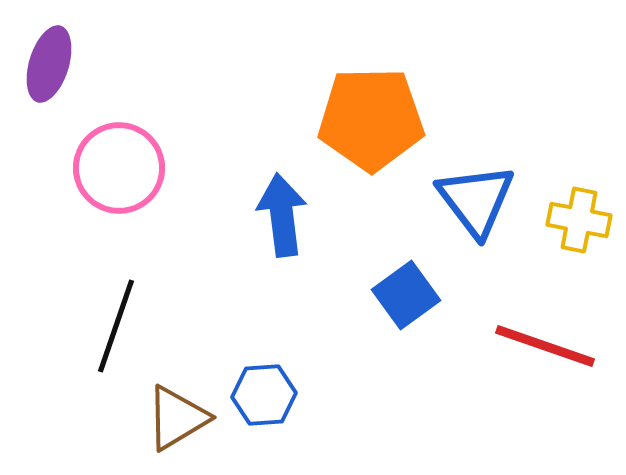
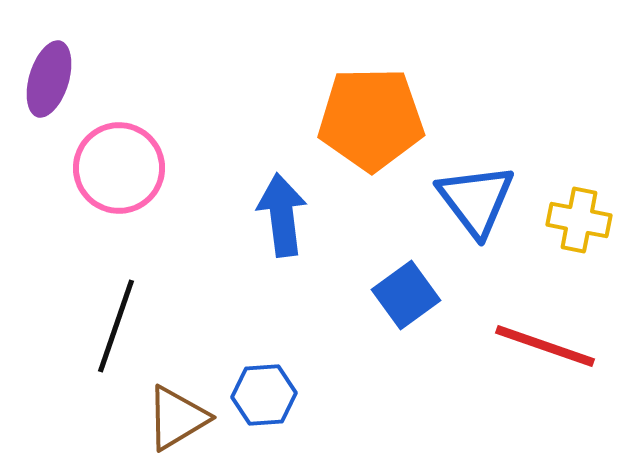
purple ellipse: moved 15 px down
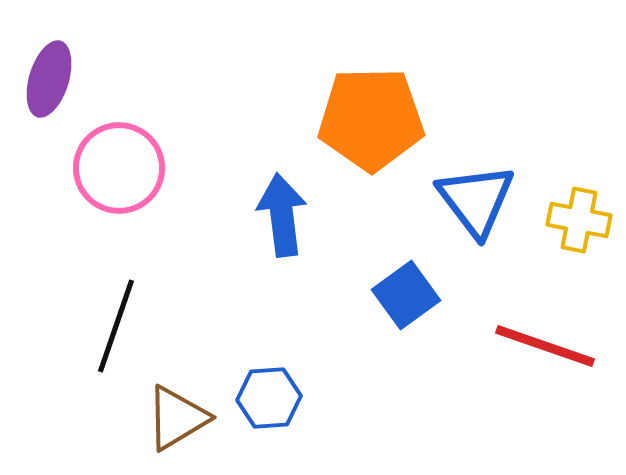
blue hexagon: moved 5 px right, 3 px down
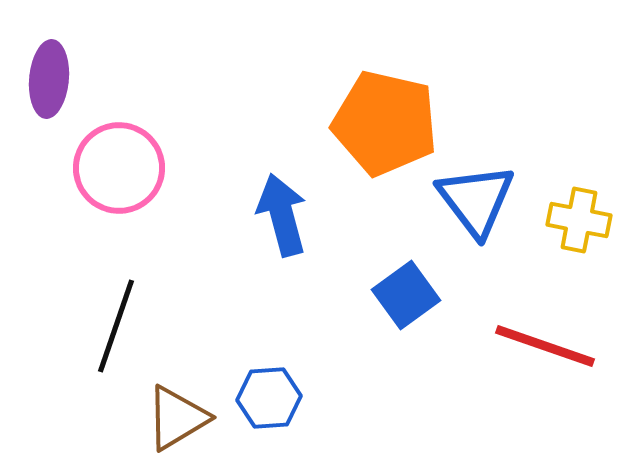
purple ellipse: rotated 12 degrees counterclockwise
orange pentagon: moved 14 px right, 4 px down; rotated 14 degrees clockwise
blue arrow: rotated 8 degrees counterclockwise
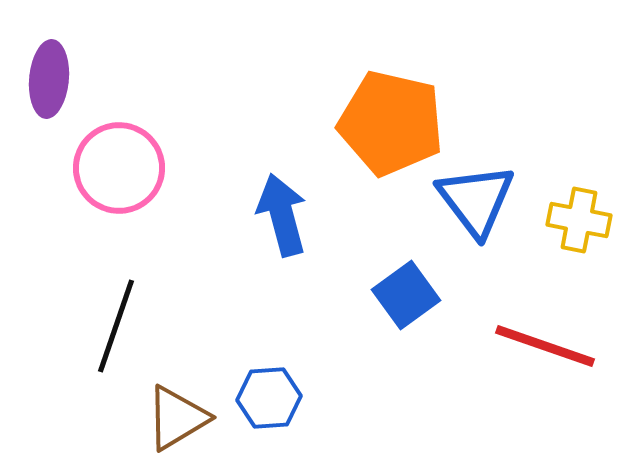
orange pentagon: moved 6 px right
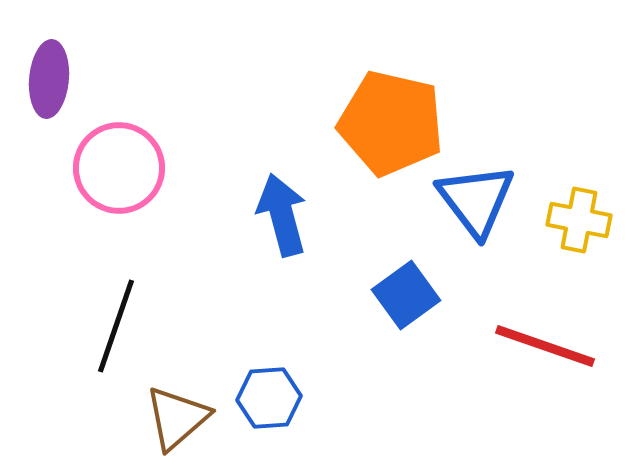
brown triangle: rotated 10 degrees counterclockwise
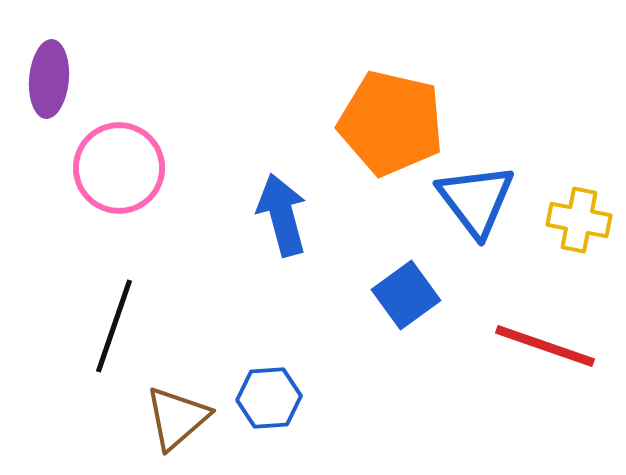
black line: moved 2 px left
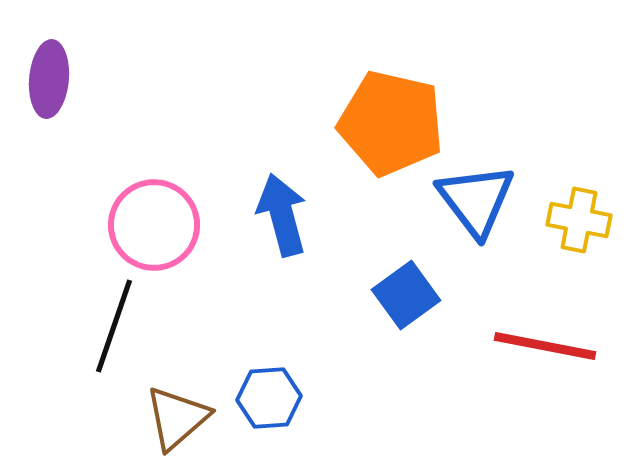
pink circle: moved 35 px right, 57 px down
red line: rotated 8 degrees counterclockwise
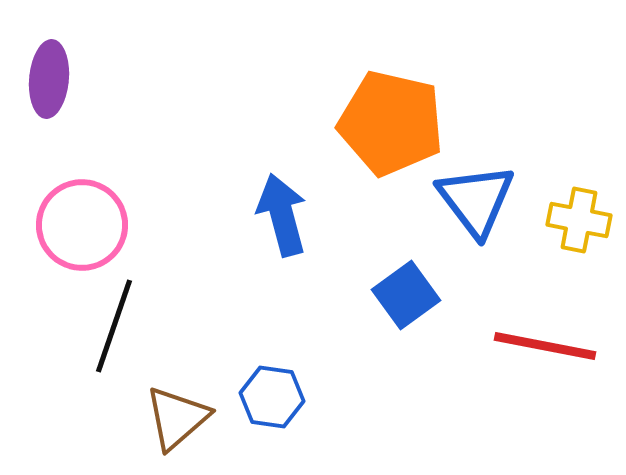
pink circle: moved 72 px left
blue hexagon: moved 3 px right, 1 px up; rotated 12 degrees clockwise
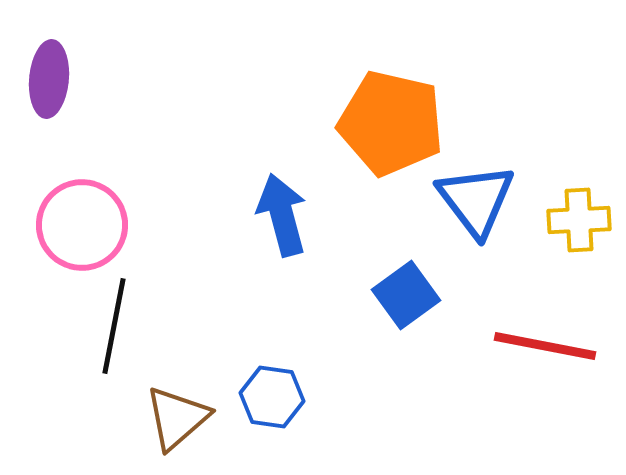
yellow cross: rotated 14 degrees counterclockwise
black line: rotated 8 degrees counterclockwise
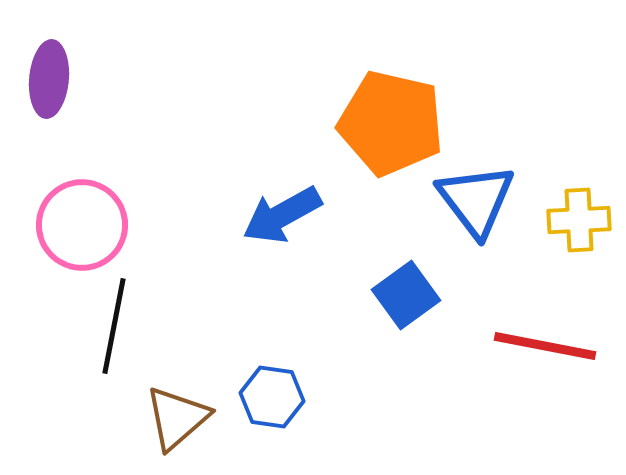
blue arrow: rotated 104 degrees counterclockwise
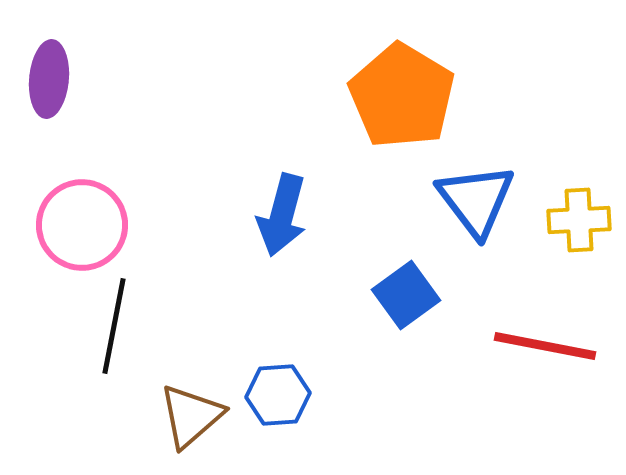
orange pentagon: moved 11 px right, 27 px up; rotated 18 degrees clockwise
blue arrow: rotated 46 degrees counterclockwise
blue hexagon: moved 6 px right, 2 px up; rotated 12 degrees counterclockwise
brown triangle: moved 14 px right, 2 px up
